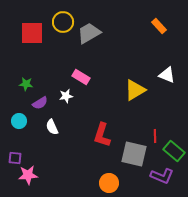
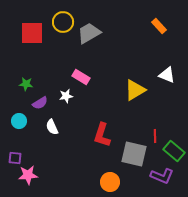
orange circle: moved 1 px right, 1 px up
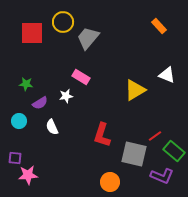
gray trapezoid: moved 1 px left, 5 px down; rotated 20 degrees counterclockwise
red line: rotated 56 degrees clockwise
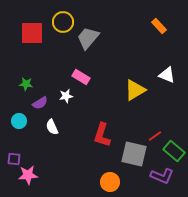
purple square: moved 1 px left, 1 px down
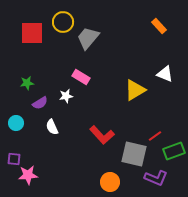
white triangle: moved 2 px left, 1 px up
green star: moved 1 px right, 1 px up; rotated 16 degrees counterclockwise
cyan circle: moved 3 px left, 2 px down
red L-shape: rotated 60 degrees counterclockwise
green rectangle: rotated 60 degrees counterclockwise
purple L-shape: moved 6 px left, 2 px down
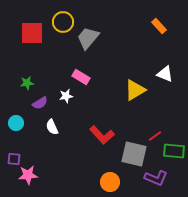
green rectangle: rotated 25 degrees clockwise
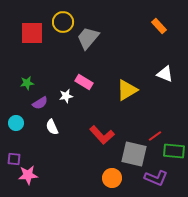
pink rectangle: moved 3 px right, 5 px down
yellow triangle: moved 8 px left
orange circle: moved 2 px right, 4 px up
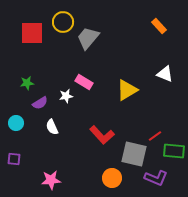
pink star: moved 23 px right, 5 px down
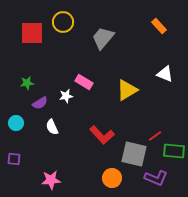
gray trapezoid: moved 15 px right
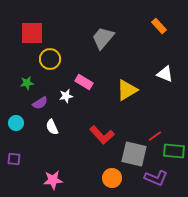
yellow circle: moved 13 px left, 37 px down
pink star: moved 2 px right
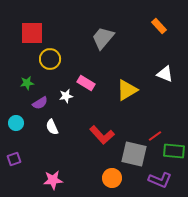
pink rectangle: moved 2 px right, 1 px down
purple square: rotated 24 degrees counterclockwise
purple L-shape: moved 4 px right, 2 px down
